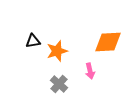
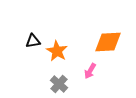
orange star: rotated 25 degrees counterclockwise
pink arrow: rotated 42 degrees clockwise
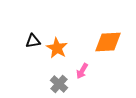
orange star: moved 3 px up
pink arrow: moved 8 px left
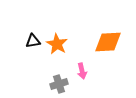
orange star: moved 4 px up
pink arrow: rotated 42 degrees counterclockwise
gray cross: rotated 30 degrees clockwise
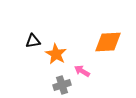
orange star: moved 1 px left, 10 px down
pink arrow: rotated 133 degrees clockwise
gray cross: moved 3 px right, 1 px down
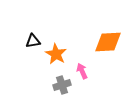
pink arrow: rotated 35 degrees clockwise
